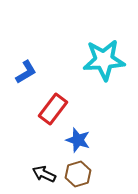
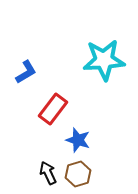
black arrow: moved 4 px right, 1 px up; rotated 40 degrees clockwise
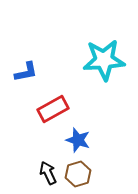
blue L-shape: rotated 20 degrees clockwise
red rectangle: rotated 24 degrees clockwise
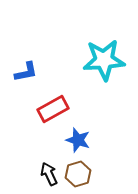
black arrow: moved 1 px right, 1 px down
